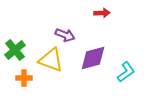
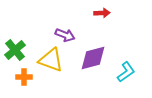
orange cross: moved 1 px up
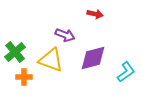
red arrow: moved 7 px left, 1 px down; rotated 14 degrees clockwise
green cross: moved 2 px down
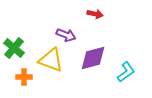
purple arrow: moved 1 px right
green cross: moved 1 px left, 4 px up; rotated 10 degrees counterclockwise
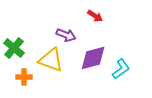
red arrow: moved 2 px down; rotated 21 degrees clockwise
cyan L-shape: moved 5 px left, 3 px up
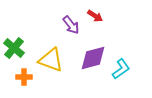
purple arrow: moved 5 px right, 10 px up; rotated 30 degrees clockwise
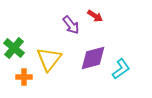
yellow triangle: moved 2 px left, 1 px up; rotated 48 degrees clockwise
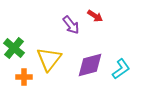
purple diamond: moved 3 px left, 7 px down
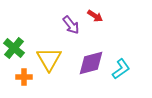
yellow triangle: rotated 8 degrees counterclockwise
purple diamond: moved 1 px right, 2 px up
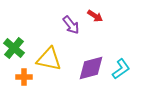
yellow triangle: rotated 48 degrees counterclockwise
purple diamond: moved 5 px down
